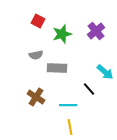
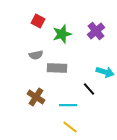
cyan arrow: rotated 24 degrees counterclockwise
yellow line: rotated 42 degrees counterclockwise
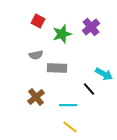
purple cross: moved 5 px left, 4 px up
cyan arrow: moved 1 px left, 2 px down; rotated 12 degrees clockwise
brown cross: rotated 18 degrees clockwise
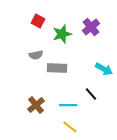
cyan arrow: moved 5 px up
black line: moved 2 px right, 5 px down
brown cross: moved 8 px down
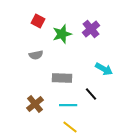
purple cross: moved 2 px down
gray rectangle: moved 5 px right, 10 px down
brown cross: moved 1 px left, 1 px up
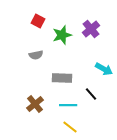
green star: moved 1 px down
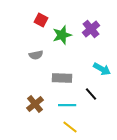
red square: moved 3 px right, 1 px up
cyan arrow: moved 2 px left
cyan line: moved 1 px left
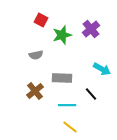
brown cross: moved 13 px up
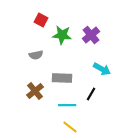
purple cross: moved 6 px down
green star: rotated 24 degrees clockwise
black line: rotated 72 degrees clockwise
